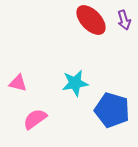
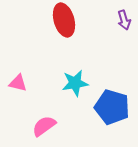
red ellipse: moved 27 px left; rotated 28 degrees clockwise
blue pentagon: moved 3 px up
pink semicircle: moved 9 px right, 7 px down
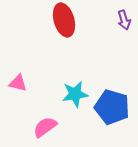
cyan star: moved 11 px down
pink semicircle: moved 1 px right, 1 px down
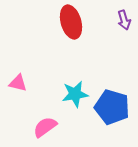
red ellipse: moved 7 px right, 2 px down
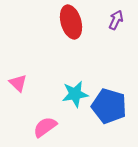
purple arrow: moved 8 px left; rotated 138 degrees counterclockwise
pink triangle: rotated 30 degrees clockwise
blue pentagon: moved 3 px left, 1 px up
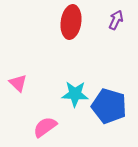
red ellipse: rotated 24 degrees clockwise
cyan star: rotated 12 degrees clockwise
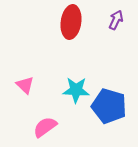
pink triangle: moved 7 px right, 2 px down
cyan star: moved 1 px right, 4 px up
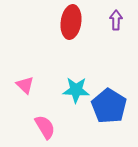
purple arrow: rotated 24 degrees counterclockwise
blue pentagon: rotated 16 degrees clockwise
pink semicircle: rotated 95 degrees clockwise
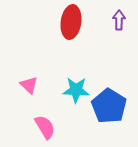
purple arrow: moved 3 px right
pink triangle: moved 4 px right
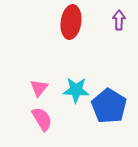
pink triangle: moved 10 px right, 3 px down; rotated 24 degrees clockwise
pink semicircle: moved 3 px left, 8 px up
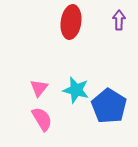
cyan star: rotated 12 degrees clockwise
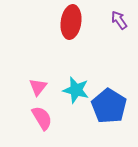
purple arrow: rotated 36 degrees counterclockwise
pink triangle: moved 1 px left, 1 px up
pink semicircle: moved 1 px up
